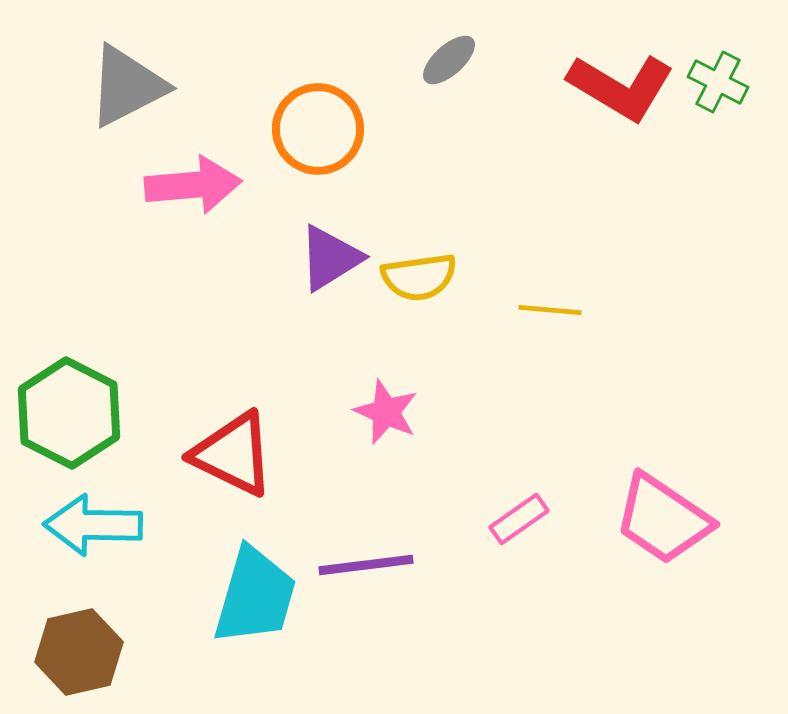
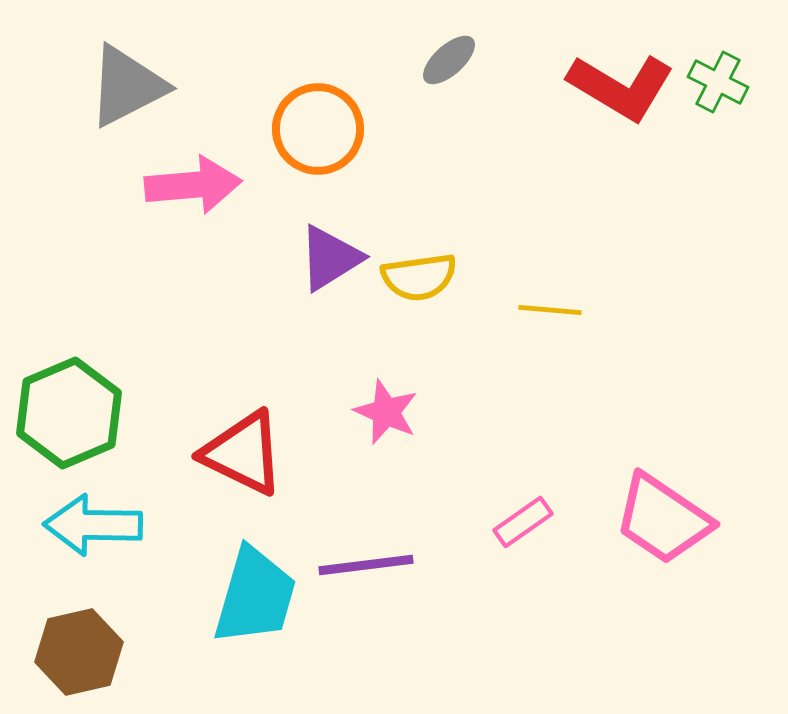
green hexagon: rotated 10 degrees clockwise
red triangle: moved 10 px right, 1 px up
pink rectangle: moved 4 px right, 3 px down
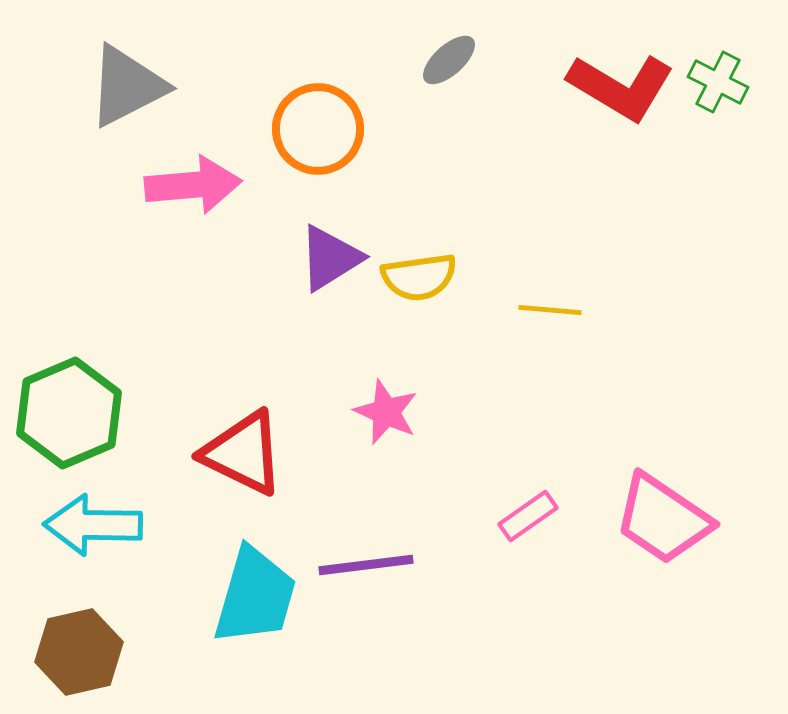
pink rectangle: moved 5 px right, 6 px up
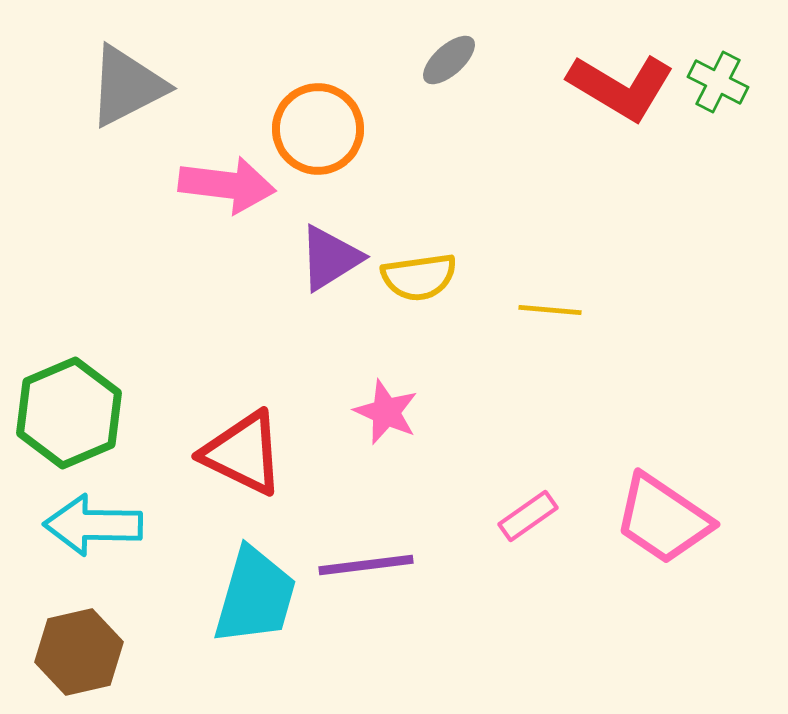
pink arrow: moved 34 px right; rotated 12 degrees clockwise
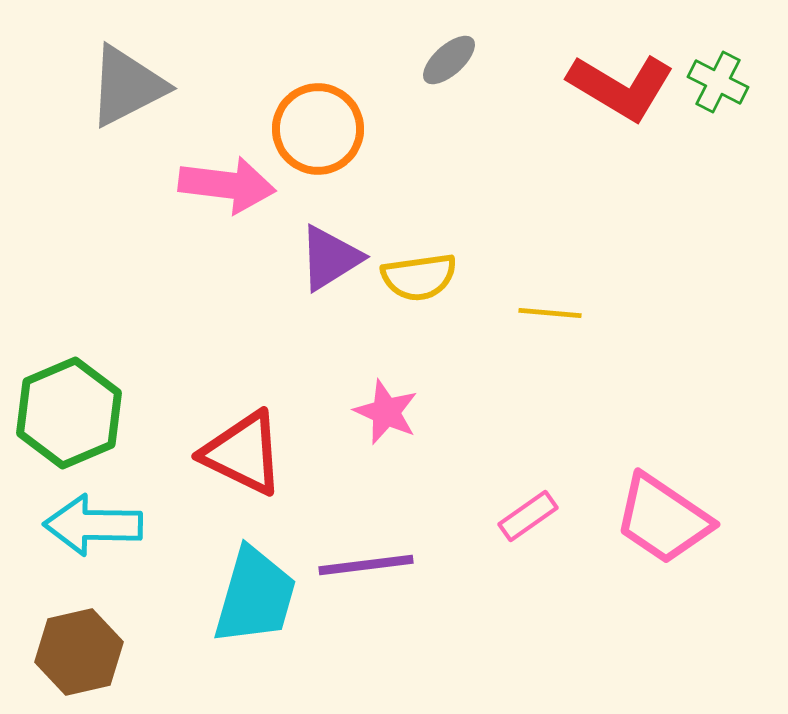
yellow line: moved 3 px down
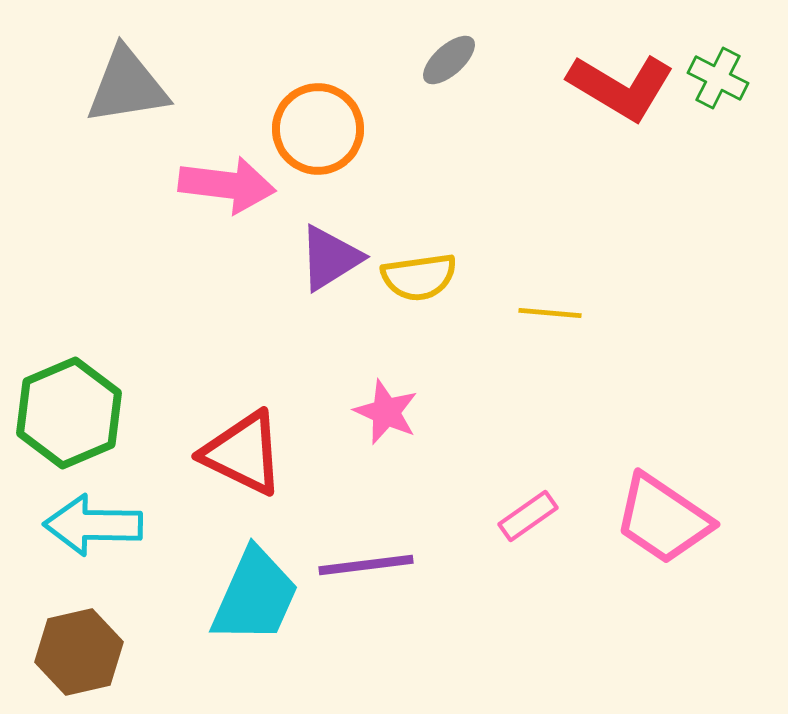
green cross: moved 4 px up
gray triangle: rotated 18 degrees clockwise
cyan trapezoid: rotated 8 degrees clockwise
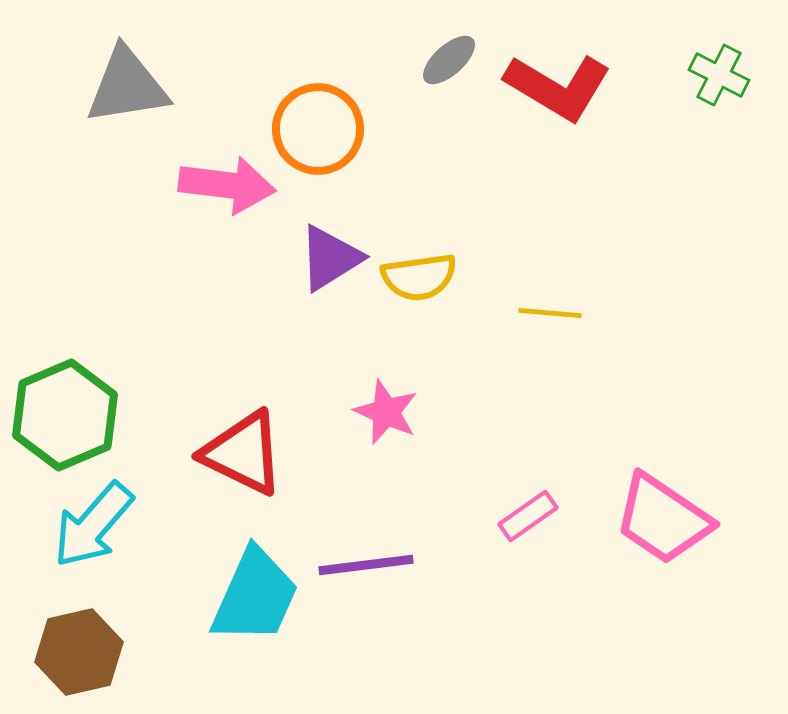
green cross: moved 1 px right, 3 px up
red L-shape: moved 63 px left
green hexagon: moved 4 px left, 2 px down
cyan arrow: rotated 50 degrees counterclockwise
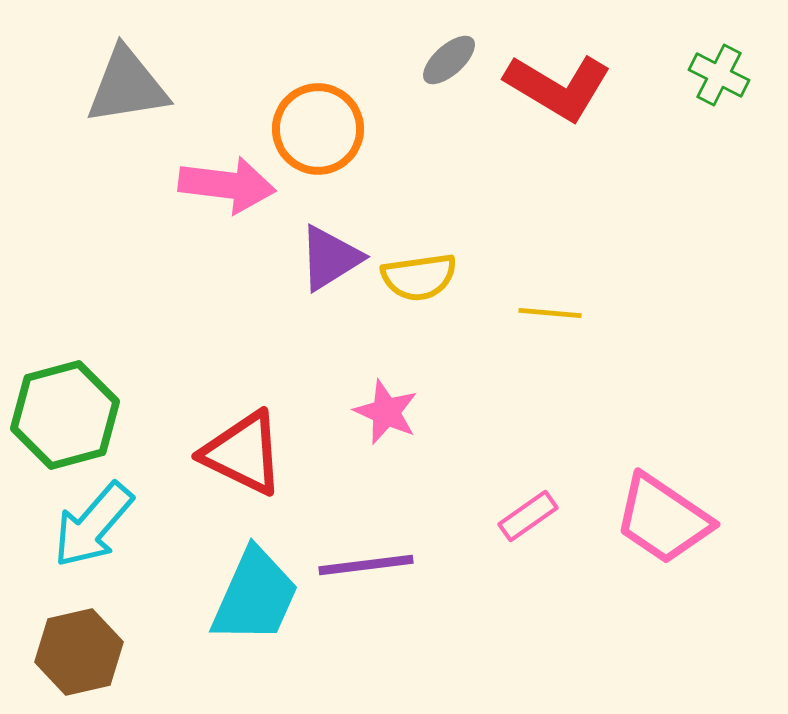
green hexagon: rotated 8 degrees clockwise
